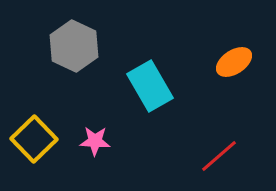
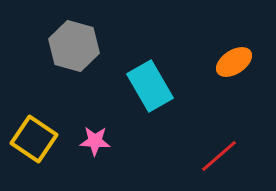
gray hexagon: rotated 9 degrees counterclockwise
yellow square: rotated 12 degrees counterclockwise
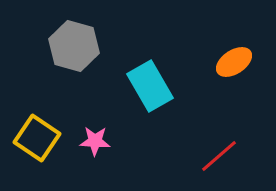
yellow square: moved 3 px right, 1 px up
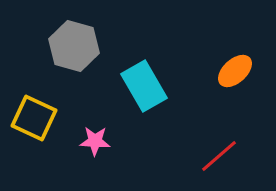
orange ellipse: moved 1 px right, 9 px down; rotated 9 degrees counterclockwise
cyan rectangle: moved 6 px left
yellow square: moved 3 px left, 20 px up; rotated 9 degrees counterclockwise
